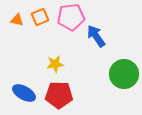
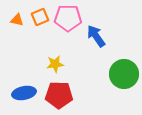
pink pentagon: moved 3 px left, 1 px down; rotated 8 degrees clockwise
blue ellipse: rotated 40 degrees counterclockwise
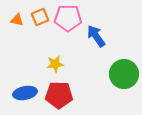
blue ellipse: moved 1 px right
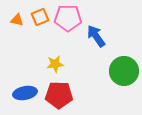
green circle: moved 3 px up
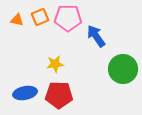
green circle: moved 1 px left, 2 px up
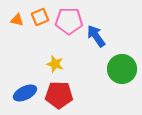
pink pentagon: moved 1 px right, 3 px down
yellow star: rotated 24 degrees clockwise
green circle: moved 1 px left
blue ellipse: rotated 15 degrees counterclockwise
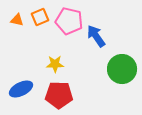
pink pentagon: rotated 12 degrees clockwise
yellow star: rotated 18 degrees counterclockwise
blue ellipse: moved 4 px left, 4 px up
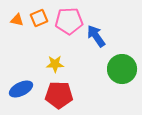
orange square: moved 1 px left, 1 px down
pink pentagon: rotated 16 degrees counterclockwise
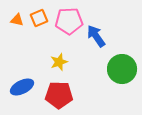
yellow star: moved 4 px right, 2 px up; rotated 18 degrees counterclockwise
blue ellipse: moved 1 px right, 2 px up
